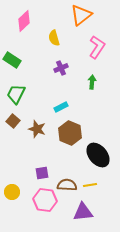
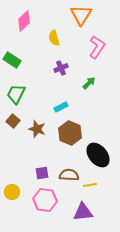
orange triangle: rotated 20 degrees counterclockwise
green arrow: moved 3 px left, 1 px down; rotated 40 degrees clockwise
brown semicircle: moved 2 px right, 10 px up
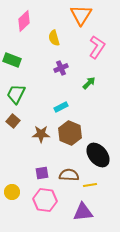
green rectangle: rotated 12 degrees counterclockwise
brown star: moved 4 px right, 5 px down; rotated 18 degrees counterclockwise
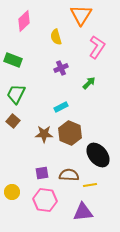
yellow semicircle: moved 2 px right, 1 px up
green rectangle: moved 1 px right
brown star: moved 3 px right
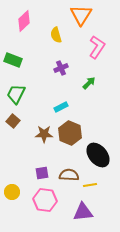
yellow semicircle: moved 2 px up
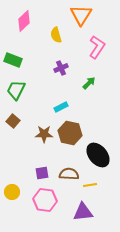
green trapezoid: moved 4 px up
brown hexagon: rotated 10 degrees counterclockwise
brown semicircle: moved 1 px up
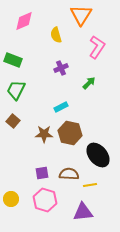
pink diamond: rotated 20 degrees clockwise
yellow circle: moved 1 px left, 7 px down
pink hexagon: rotated 10 degrees clockwise
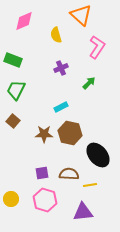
orange triangle: rotated 20 degrees counterclockwise
